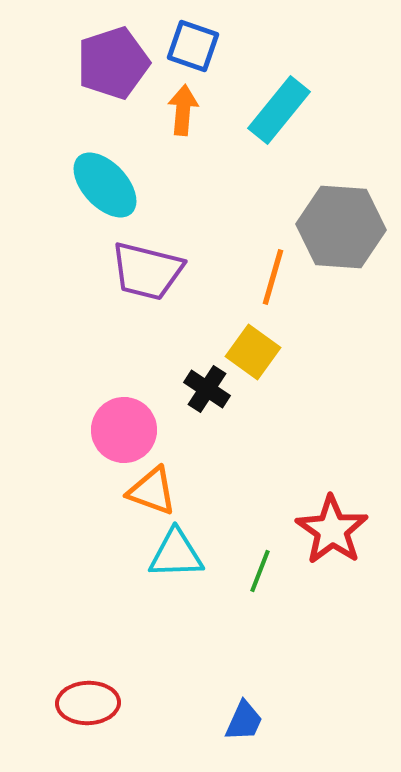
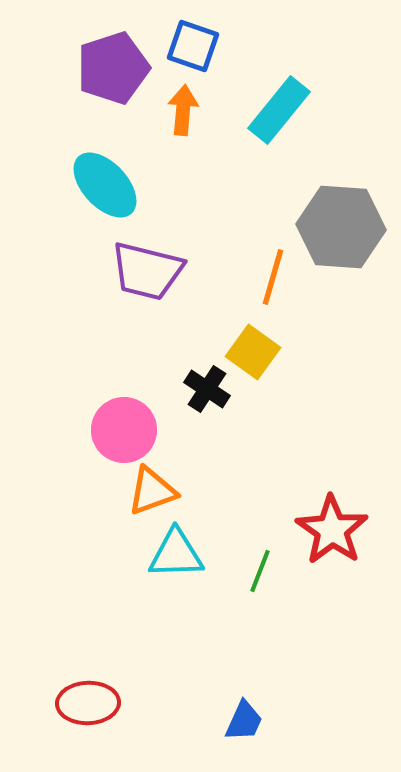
purple pentagon: moved 5 px down
orange triangle: rotated 40 degrees counterclockwise
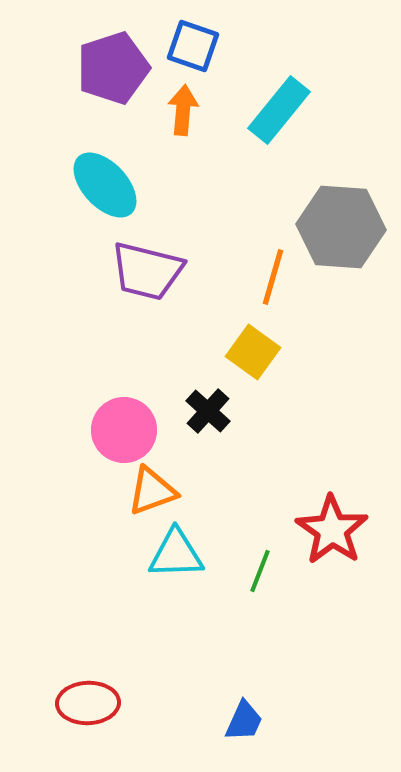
black cross: moved 1 px right, 22 px down; rotated 9 degrees clockwise
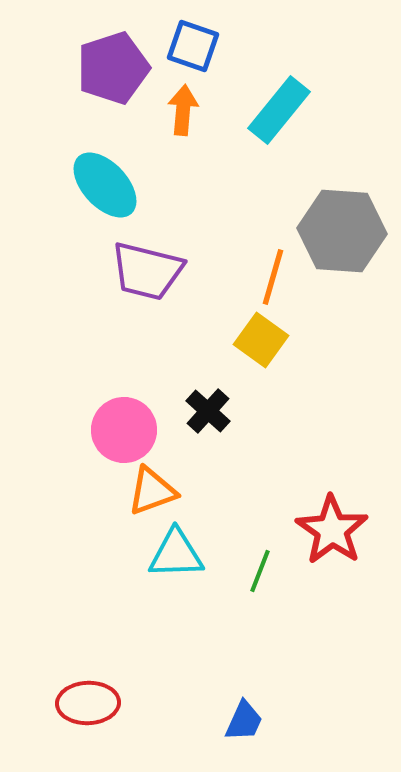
gray hexagon: moved 1 px right, 4 px down
yellow square: moved 8 px right, 12 px up
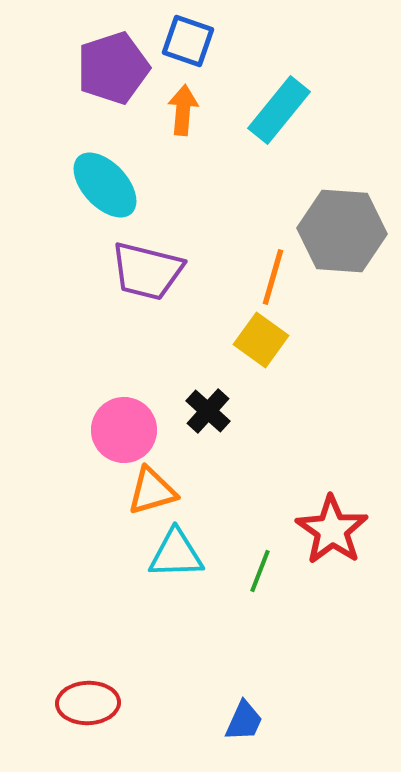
blue square: moved 5 px left, 5 px up
orange triangle: rotated 4 degrees clockwise
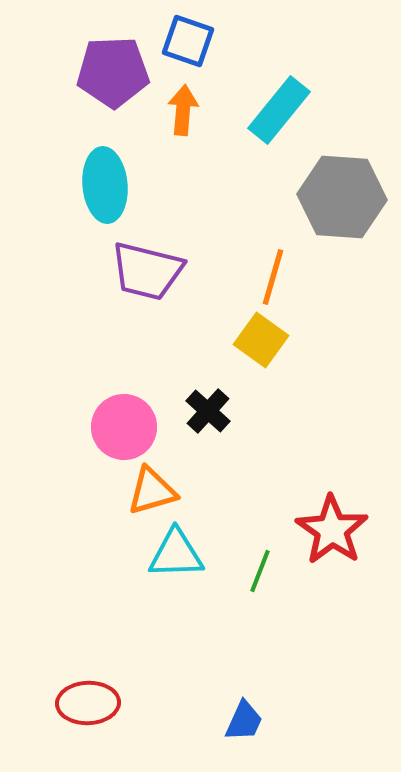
purple pentagon: moved 4 px down; rotated 16 degrees clockwise
cyan ellipse: rotated 38 degrees clockwise
gray hexagon: moved 34 px up
pink circle: moved 3 px up
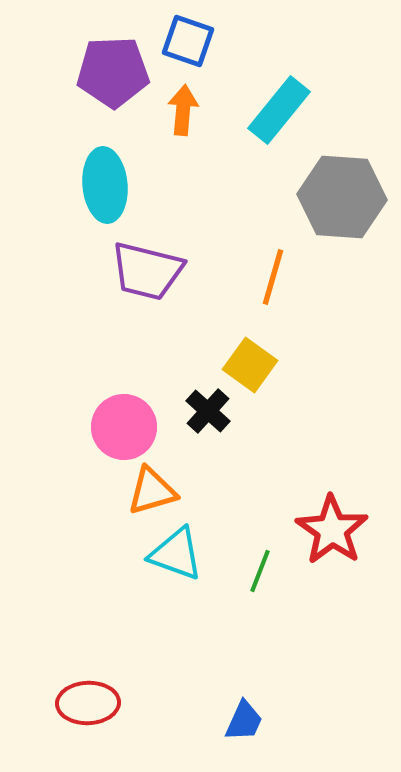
yellow square: moved 11 px left, 25 px down
cyan triangle: rotated 22 degrees clockwise
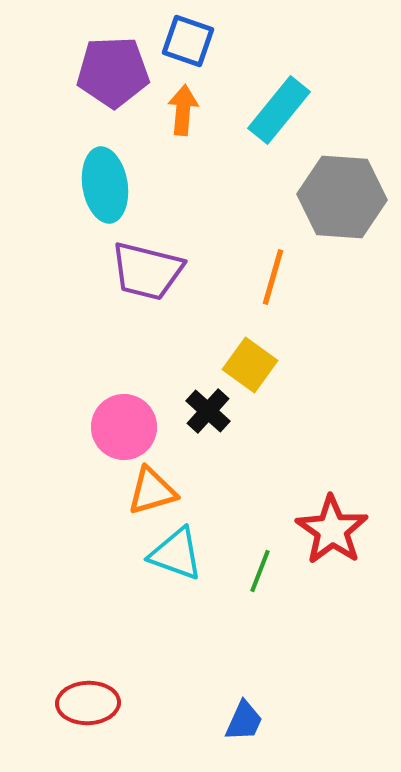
cyan ellipse: rotated 4 degrees counterclockwise
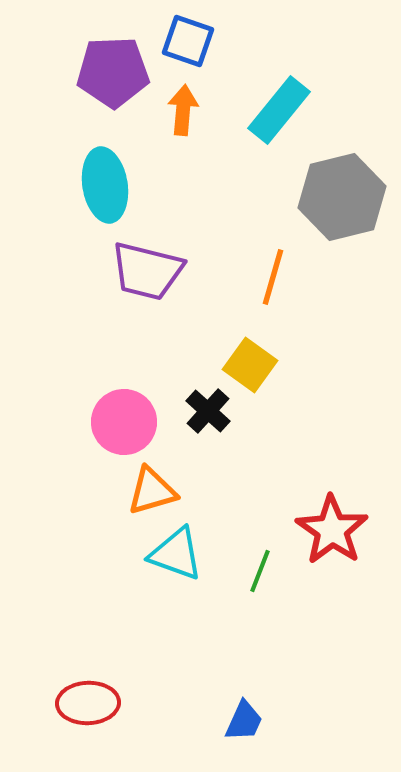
gray hexagon: rotated 18 degrees counterclockwise
pink circle: moved 5 px up
